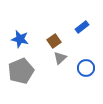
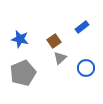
gray pentagon: moved 2 px right, 2 px down
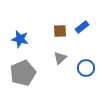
brown square: moved 6 px right, 10 px up; rotated 32 degrees clockwise
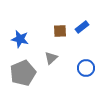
gray triangle: moved 9 px left
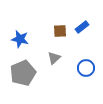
gray triangle: moved 3 px right
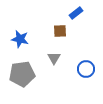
blue rectangle: moved 6 px left, 14 px up
gray triangle: rotated 16 degrees counterclockwise
blue circle: moved 1 px down
gray pentagon: moved 1 px left, 1 px down; rotated 15 degrees clockwise
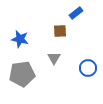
blue circle: moved 2 px right, 1 px up
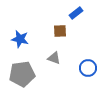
gray triangle: rotated 40 degrees counterclockwise
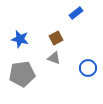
brown square: moved 4 px left, 7 px down; rotated 24 degrees counterclockwise
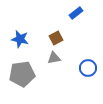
gray triangle: rotated 32 degrees counterclockwise
